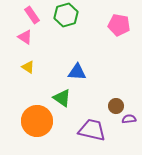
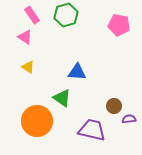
brown circle: moved 2 px left
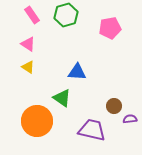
pink pentagon: moved 9 px left, 3 px down; rotated 20 degrees counterclockwise
pink triangle: moved 3 px right, 7 px down
purple semicircle: moved 1 px right
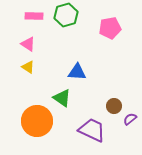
pink rectangle: moved 2 px right, 1 px down; rotated 54 degrees counterclockwise
purple semicircle: rotated 32 degrees counterclockwise
purple trapezoid: rotated 12 degrees clockwise
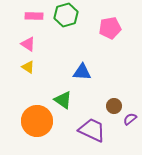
blue triangle: moved 5 px right
green triangle: moved 1 px right, 2 px down
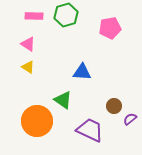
purple trapezoid: moved 2 px left
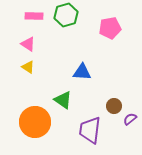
orange circle: moved 2 px left, 1 px down
purple trapezoid: rotated 108 degrees counterclockwise
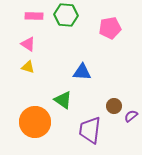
green hexagon: rotated 20 degrees clockwise
yellow triangle: rotated 16 degrees counterclockwise
purple semicircle: moved 1 px right, 3 px up
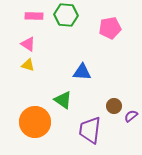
yellow triangle: moved 2 px up
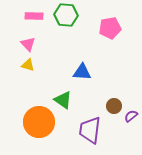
pink triangle: rotated 14 degrees clockwise
orange circle: moved 4 px right
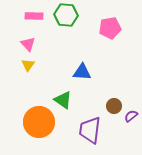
yellow triangle: rotated 48 degrees clockwise
